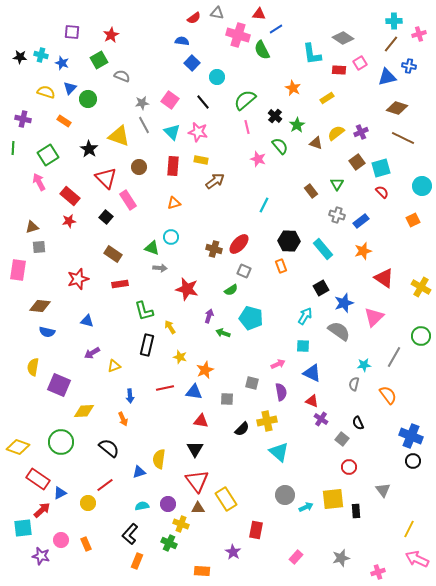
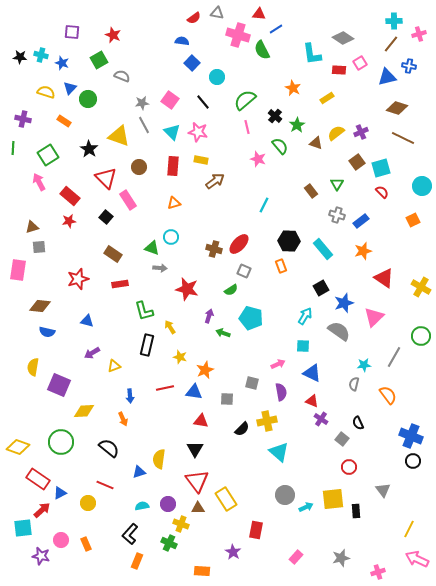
red star at (111, 35): moved 2 px right; rotated 21 degrees counterclockwise
red line at (105, 485): rotated 60 degrees clockwise
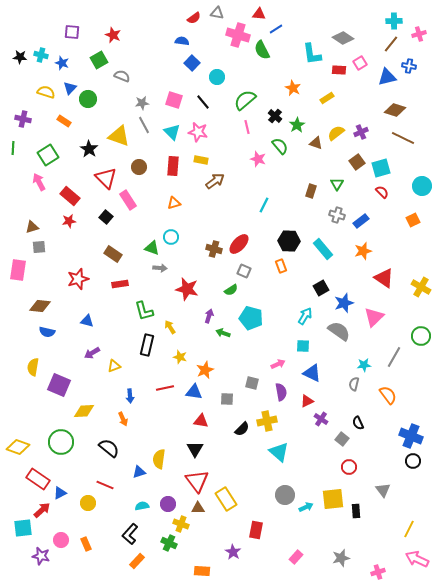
pink square at (170, 100): moved 4 px right; rotated 18 degrees counterclockwise
brown diamond at (397, 108): moved 2 px left, 2 px down
brown rectangle at (311, 191): rotated 56 degrees clockwise
red triangle at (312, 401): moved 5 px left; rotated 48 degrees counterclockwise
orange rectangle at (137, 561): rotated 21 degrees clockwise
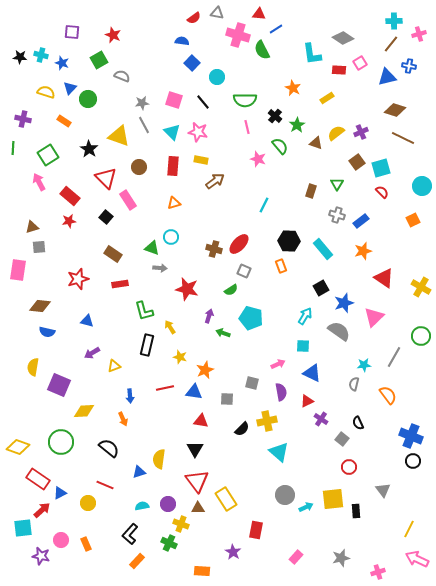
green semicircle at (245, 100): rotated 140 degrees counterclockwise
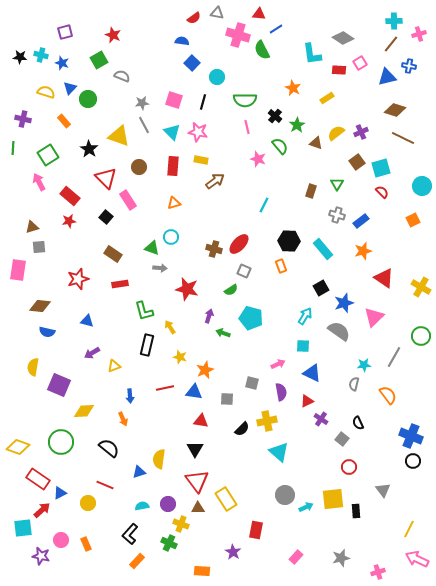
purple square at (72, 32): moved 7 px left; rotated 21 degrees counterclockwise
black line at (203, 102): rotated 56 degrees clockwise
orange rectangle at (64, 121): rotated 16 degrees clockwise
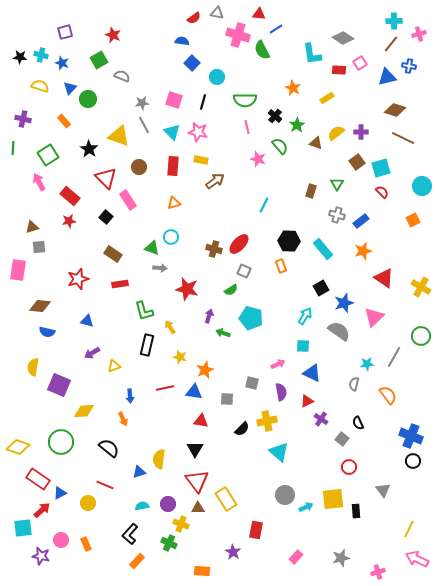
yellow semicircle at (46, 92): moved 6 px left, 6 px up
purple cross at (361, 132): rotated 24 degrees clockwise
cyan star at (364, 365): moved 3 px right, 1 px up
